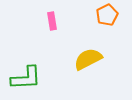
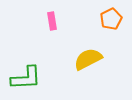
orange pentagon: moved 4 px right, 4 px down
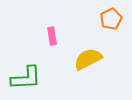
pink rectangle: moved 15 px down
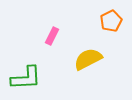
orange pentagon: moved 2 px down
pink rectangle: rotated 36 degrees clockwise
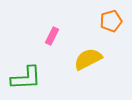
orange pentagon: rotated 10 degrees clockwise
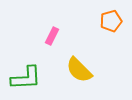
yellow semicircle: moved 9 px left, 11 px down; rotated 108 degrees counterclockwise
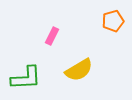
orange pentagon: moved 2 px right
yellow semicircle: rotated 76 degrees counterclockwise
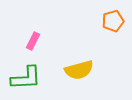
pink rectangle: moved 19 px left, 5 px down
yellow semicircle: rotated 16 degrees clockwise
